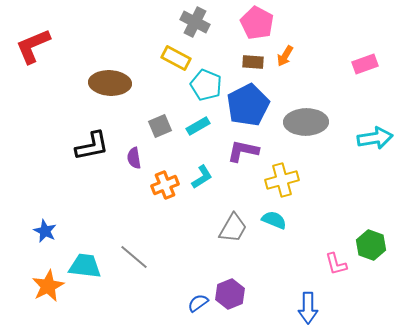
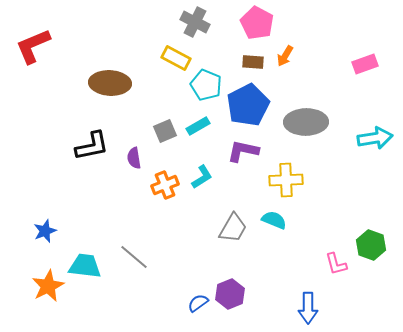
gray square: moved 5 px right, 5 px down
yellow cross: moved 4 px right; rotated 12 degrees clockwise
blue star: rotated 25 degrees clockwise
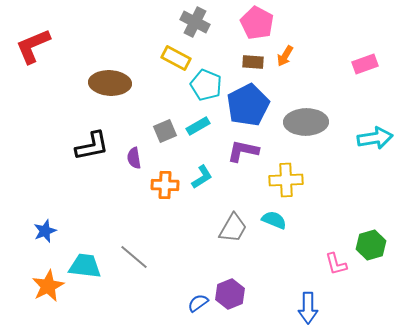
orange cross: rotated 24 degrees clockwise
green hexagon: rotated 24 degrees clockwise
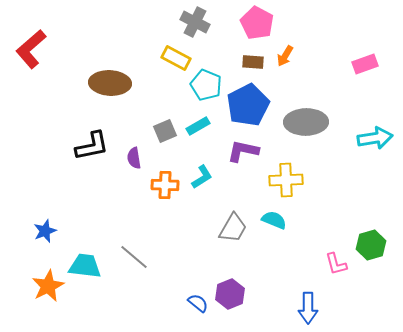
red L-shape: moved 2 px left, 3 px down; rotated 18 degrees counterclockwise
blue semicircle: rotated 75 degrees clockwise
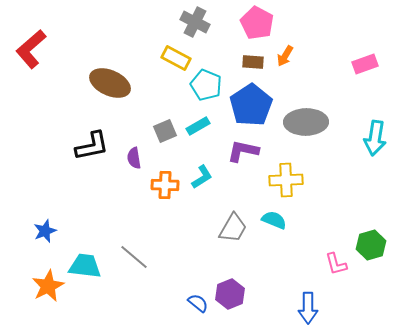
brown ellipse: rotated 21 degrees clockwise
blue pentagon: moved 3 px right; rotated 6 degrees counterclockwise
cyan arrow: rotated 108 degrees clockwise
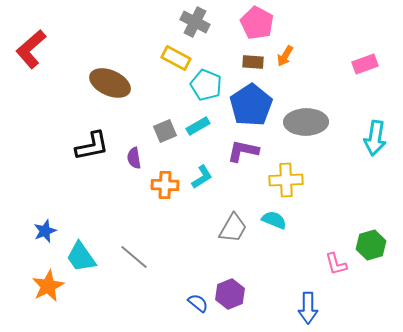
cyan trapezoid: moved 4 px left, 9 px up; rotated 132 degrees counterclockwise
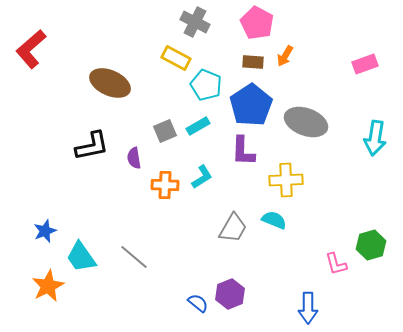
gray ellipse: rotated 21 degrees clockwise
purple L-shape: rotated 100 degrees counterclockwise
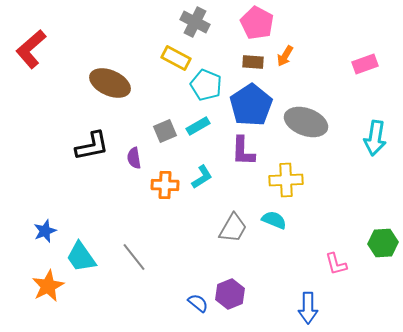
green hexagon: moved 12 px right, 2 px up; rotated 12 degrees clockwise
gray line: rotated 12 degrees clockwise
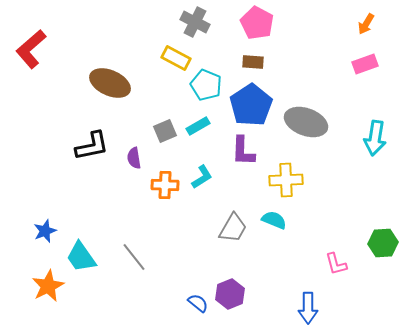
orange arrow: moved 81 px right, 32 px up
